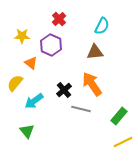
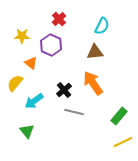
orange arrow: moved 1 px right, 1 px up
gray line: moved 7 px left, 3 px down
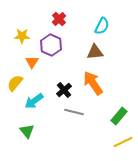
orange triangle: moved 1 px right, 1 px up; rotated 24 degrees clockwise
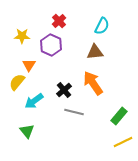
red cross: moved 2 px down
orange triangle: moved 3 px left, 3 px down
yellow semicircle: moved 2 px right, 1 px up
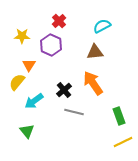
cyan semicircle: rotated 144 degrees counterclockwise
green rectangle: rotated 60 degrees counterclockwise
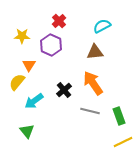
gray line: moved 16 px right, 1 px up
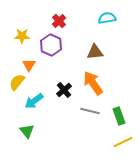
cyan semicircle: moved 5 px right, 8 px up; rotated 18 degrees clockwise
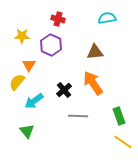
red cross: moved 1 px left, 2 px up; rotated 32 degrees counterclockwise
gray line: moved 12 px left, 5 px down; rotated 12 degrees counterclockwise
yellow line: rotated 60 degrees clockwise
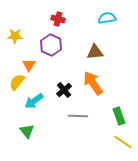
yellow star: moved 7 px left
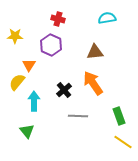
cyan arrow: rotated 126 degrees clockwise
